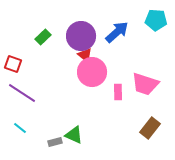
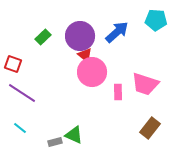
purple circle: moved 1 px left
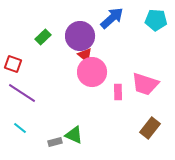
blue arrow: moved 5 px left, 14 px up
